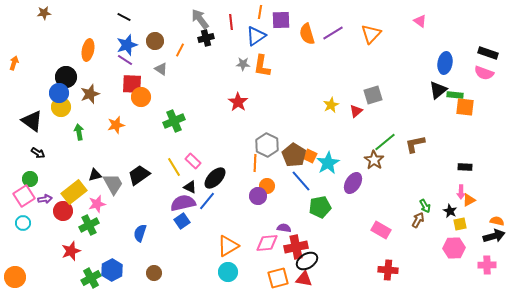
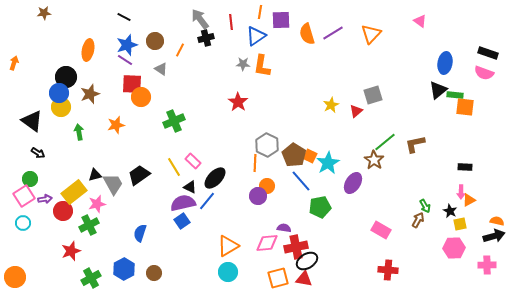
blue hexagon at (112, 270): moved 12 px right, 1 px up
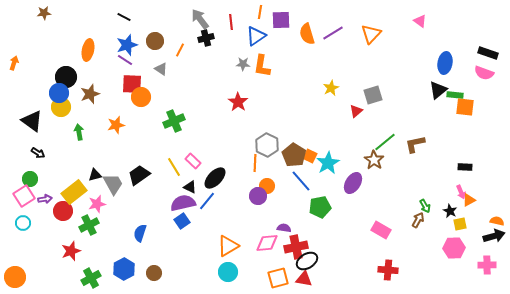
yellow star at (331, 105): moved 17 px up
pink arrow at (461, 192): rotated 24 degrees counterclockwise
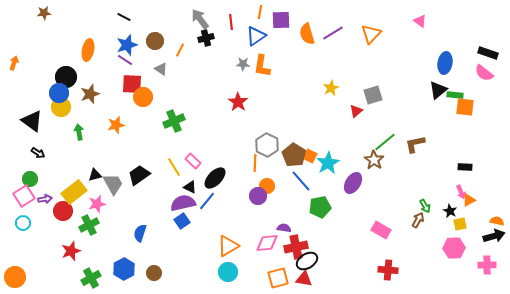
pink semicircle at (484, 73): rotated 18 degrees clockwise
orange circle at (141, 97): moved 2 px right
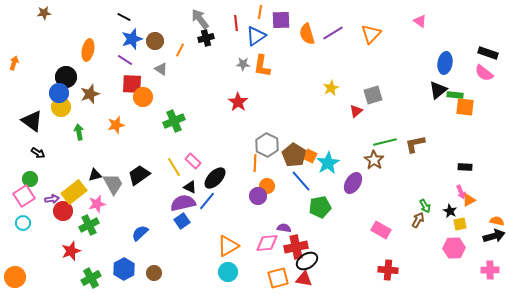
red line at (231, 22): moved 5 px right, 1 px down
blue star at (127, 45): moved 5 px right, 6 px up
green line at (385, 142): rotated 25 degrees clockwise
purple arrow at (45, 199): moved 7 px right
blue semicircle at (140, 233): rotated 30 degrees clockwise
pink cross at (487, 265): moved 3 px right, 5 px down
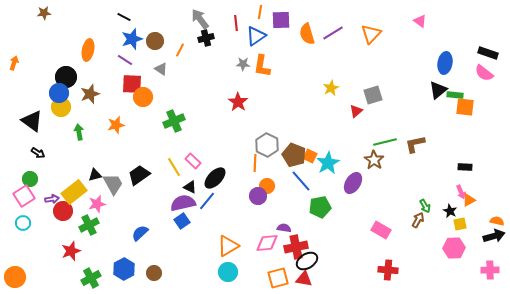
brown pentagon at (294, 155): rotated 10 degrees counterclockwise
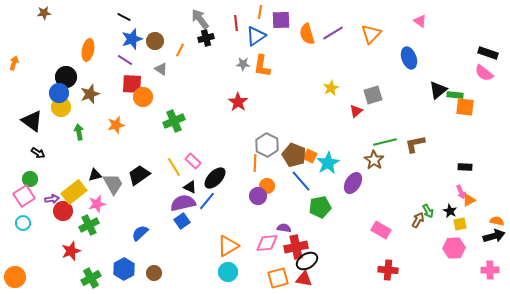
blue ellipse at (445, 63): moved 36 px left, 5 px up; rotated 30 degrees counterclockwise
green arrow at (425, 206): moved 3 px right, 5 px down
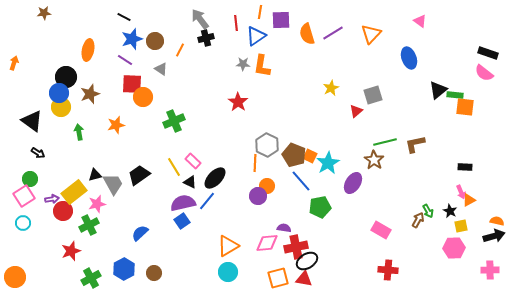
black triangle at (190, 187): moved 5 px up
yellow square at (460, 224): moved 1 px right, 2 px down
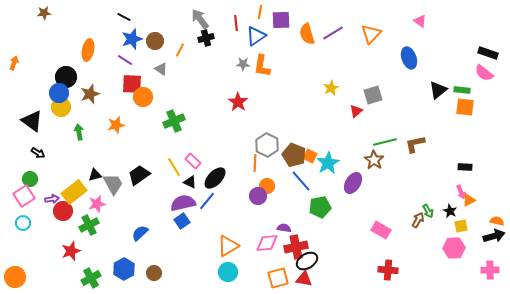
green rectangle at (455, 95): moved 7 px right, 5 px up
